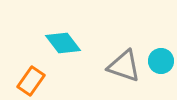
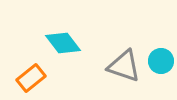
orange rectangle: moved 3 px up; rotated 16 degrees clockwise
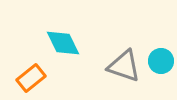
cyan diamond: rotated 12 degrees clockwise
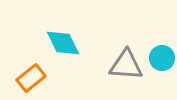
cyan circle: moved 1 px right, 3 px up
gray triangle: moved 2 px right, 1 px up; rotated 15 degrees counterclockwise
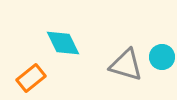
cyan circle: moved 1 px up
gray triangle: rotated 12 degrees clockwise
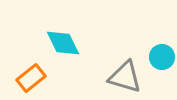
gray triangle: moved 1 px left, 12 px down
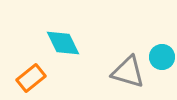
gray triangle: moved 3 px right, 5 px up
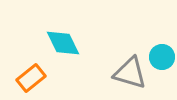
gray triangle: moved 2 px right, 1 px down
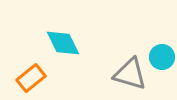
gray triangle: moved 1 px down
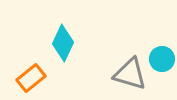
cyan diamond: rotated 51 degrees clockwise
cyan circle: moved 2 px down
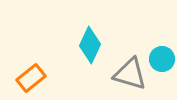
cyan diamond: moved 27 px right, 2 px down
